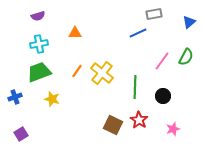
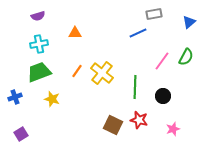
red star: rotated 18 degrees counterclockwise
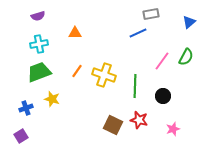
gray rectangle: moved 3 px left
yellow cross: moved 2 px right, 2 px down; rotated 20 degrees counterclockwise
green line: moved 1 px up
blue cross: moved 11 px right, 11 px down
purple square: moved 2 px down
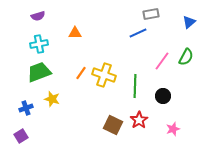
orange line: moved 4 px right, 2 px down
red star: rotated 24 degrees clockwise
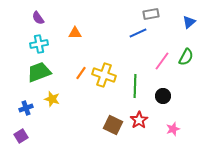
purple semicircle: moved 2 px down; rotated 72 degrees clockwise
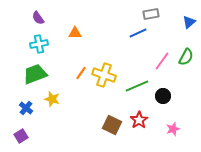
green trapezoid: moved 4 px left, 2 px down
green line: moved 2 px right; rotated 65 degrees clockwise
blue cross: rotated 32 degrees counterclockwise
brown square: moved 1 px left
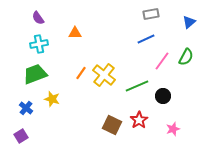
blue line: moved 8 px right, 6 px down
yellow cross: rotated 20 degrees clockwise
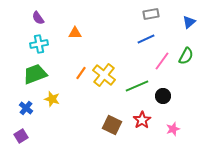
green semicircle: moved 1 px up
red star: moved 3 px right
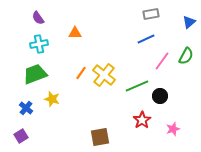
black circle: moved 3 px left
brown square: moved 12 px left, 12 px down; rotated 36 degrees counterclockwise
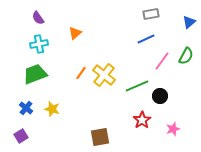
orange triangle: rotated 40 degrees counterclockwise
yellow star: moved 10 px down
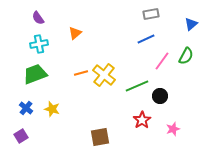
blue triangle: moved 2 px right, 2 px down
orange line: rotated 40 degrees clockwise
